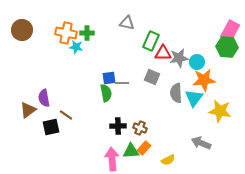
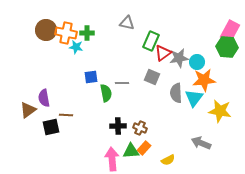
brown circle: moved 24 px right
red triangle: rotated 36 degrees counterclockwise
blue square: moved 18 px left, 1 px up
brown line: rotated 32 degrees counterclockwise
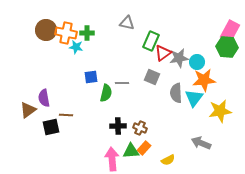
green semicircle: rotated 24 degrees clockwise
yellow star: rotated 20 degrees counterclockwise
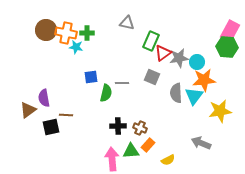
cyan triangle: moved 2 px up
orange rectangle: moved 4 px right, 3 px up
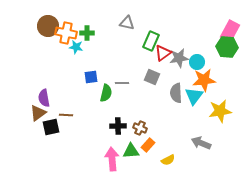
brown circle: moved 2 px right, 4 px up
brown triangle: moved 10 px right, 3 px down
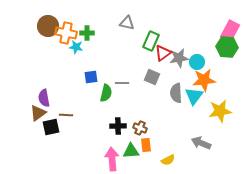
orange rectangle: moved 2 px left; rotated 48 degrees counterclockwise
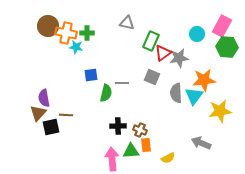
pink rectangle: moved 8 px left, 5 px up
cyan circle: moved 28 px up
blue square: moved 2 px up
brown triangle: rotated 12 degrees counterclockwise
brown cross: moved 2 px down
yellow semicircle: moved 2 px up
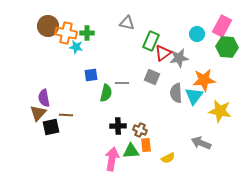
yellow star: rotated 20 degrees clockwise
pink arrow: rotated 15 degrees clockwise
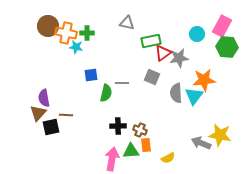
green rectangle: rotated 54 degrees clockwise
yellow star: moved 24 px down
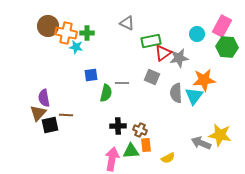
gray triangle: rotated 14 degrees clockwise
black square: moved 1 px left, 2 px up
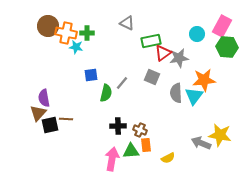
gray line: rotated 48 degrees counterclockwise
brown line: moved 4 px down
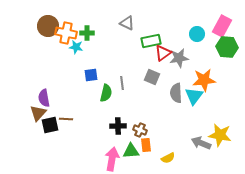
gray line: rotated 48 degrees counterclockwise
